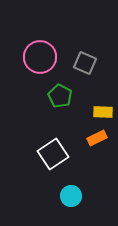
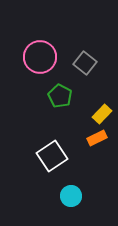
gray square: rotated 15 degrees clockwise
yellow rectangle: moved 1 px left, 2 px down; rotated 48 degrees counterclockwise
white square: moved 1 px left, 2 px down
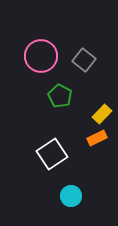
pink circle: moved 1 px right, 1 px up
gray square: moved 1 px left, 3 px up
white square: moved 2 px up
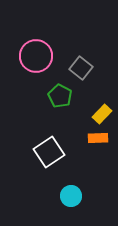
pink circle: moved 5 px left
gray square: moved 3 px left, 8 px down
orange rectangle: moved 1 px right; rotated 24 degrees clockwise
white square: moved 3 px left, 2 px up
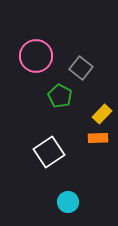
cyan circle: moved 3 px left, 6 px down
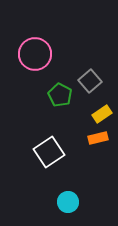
pink circle: moved 1 px left, 2 px up
gray square: moved 9 px right, 13 px down; rotated 10 degrees clockwise
green pentagon: moved 1 px up
yellow rectangle: rotated 12 degrees clockwise
orange rectangle: rotated 12 degrees counterclockwise
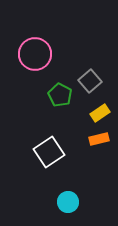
yellow rectangle: moved 2 px left, 1 px up
orange rectangle: moved 1 px right, 1 px down
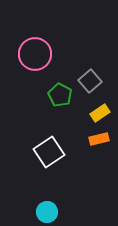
cyan circle: moved 21 px left, 10 px down
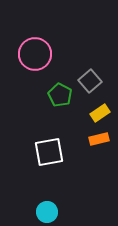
white square: rotated 24 degrees clockwise
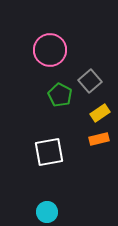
pink circle: moved 15 px right, 4 px up
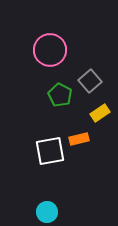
orange rectangle: moved 20 px left
white square: moved 1 px right, 1 px up
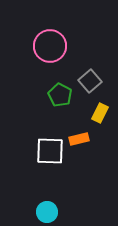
pink circle: moved 4 px up
yellow rectangle: rotated 30 degrees counterclockwise
white square: rotated 12 degrees clockwise
